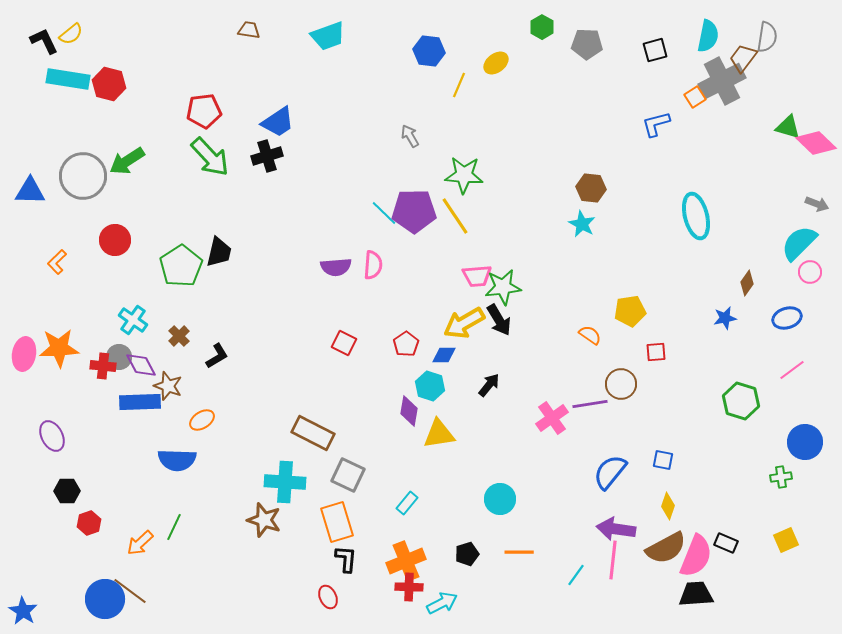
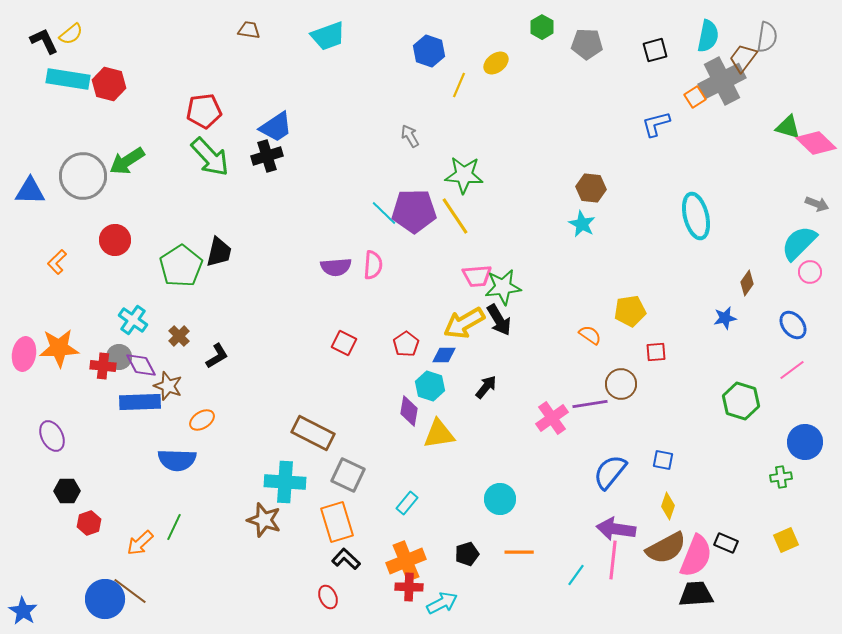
blue hexagon at (429, 51): rotated 12 degrees clockwise
blue trapezoid at (278, 122): moved 2 px left, 5 px down
blue ellipse at (787, 318): moved 6 px right, 7 px down; rotated 68 degrees clockwise
black arrow at (489, 385): moved 3 px left, 2 px down
black L-shape at (346, 559): rotated 52 degrees counterclockwise
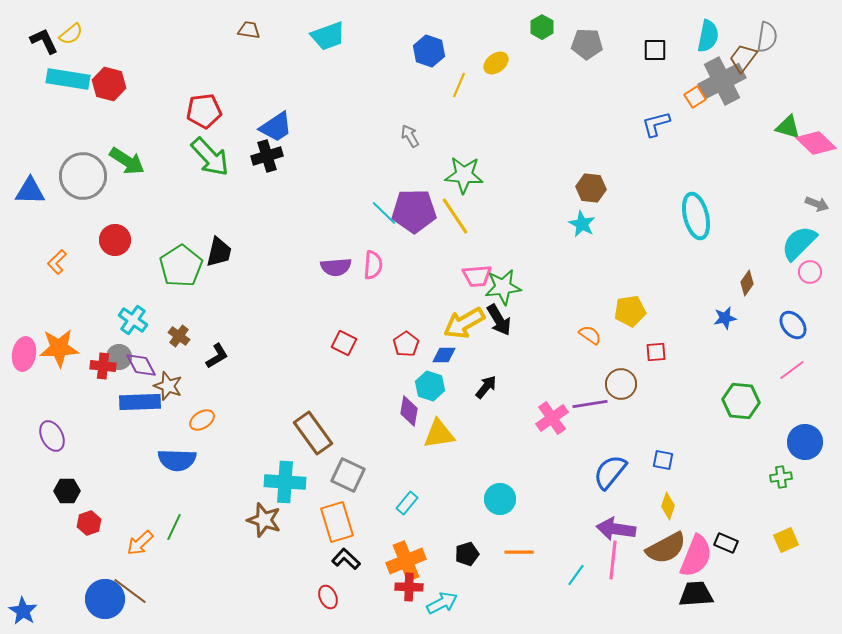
black square at (655, 50): rotated 15 degrees clockwise
green arrow at (127, 161): rotated 114 degrees counterclockwise
brown cross at (179, 336): rotated 10 degrees counterclockwise
green hexagon at (741, 401): rotated 12 degrees counterclockwise
brown rectangle at (313, 433): rotated 27 degrees clockwise
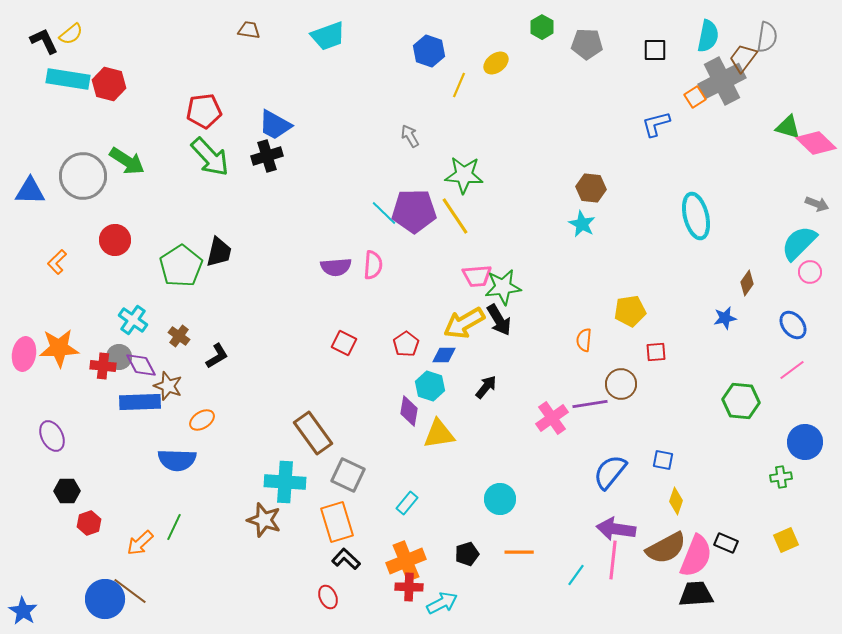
blue trapezoid at (276, 127): moved 1 px left, 2 px up; rotated 63 degrees clockwise
orange semicircle at (590, 335): moved 6 px left, 5 px down; rotated 120 degrees counterclockwise
yellow diamond at (668, 506): moved 8 px right, 5 px up
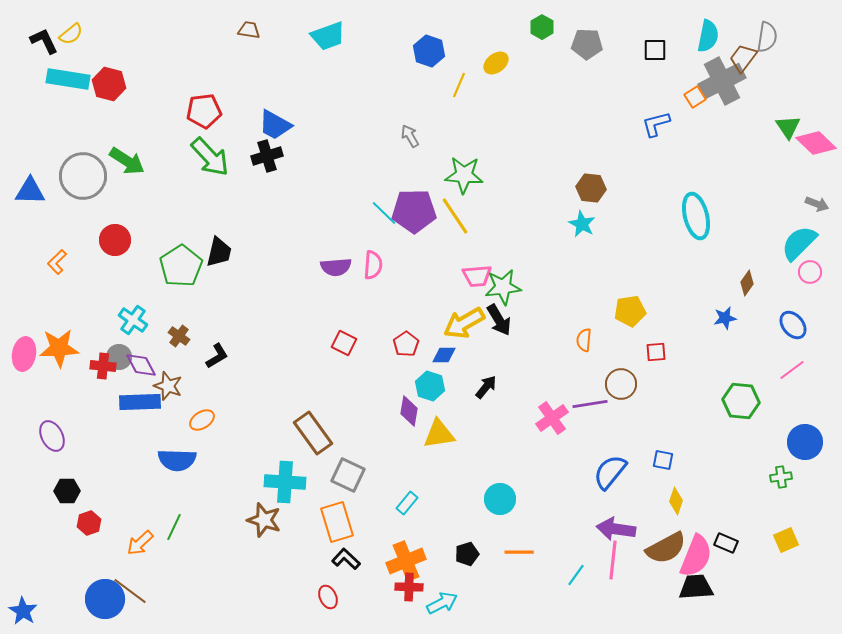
green triangle at (788, 127): rotated 40 degrees clockwise
black trapezoid at (696, 594): moved 7 px up
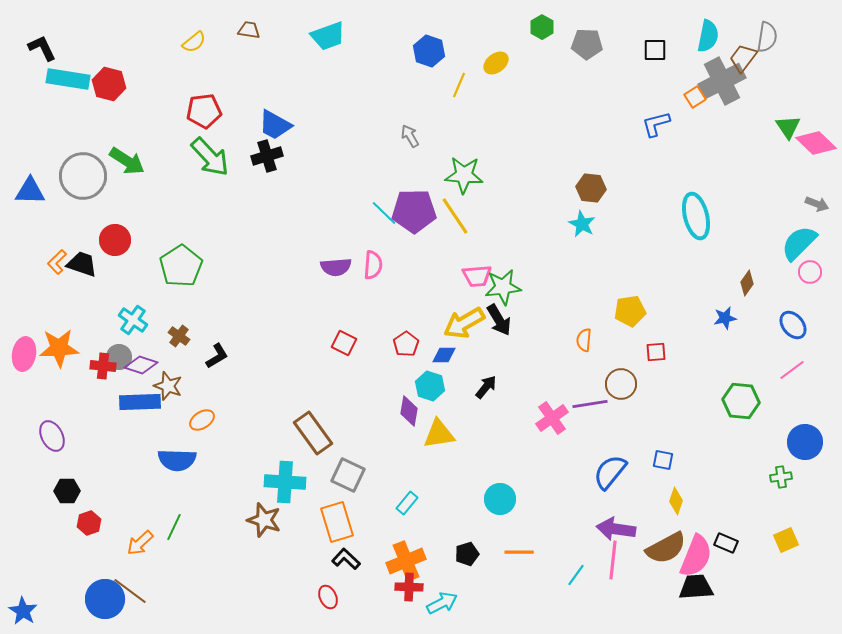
yellow semicircle at (71, 34): moved 123 px right, 8 px down
black L-shape at (44, 41): moved 2 px left, 7 px down
black trapezoid at (219, 252): moved 137 px left, 12 px down; rotated 84 degrees counterclockwise
purple diamond at (141, 365): rotated 44 degrees counterclockwise
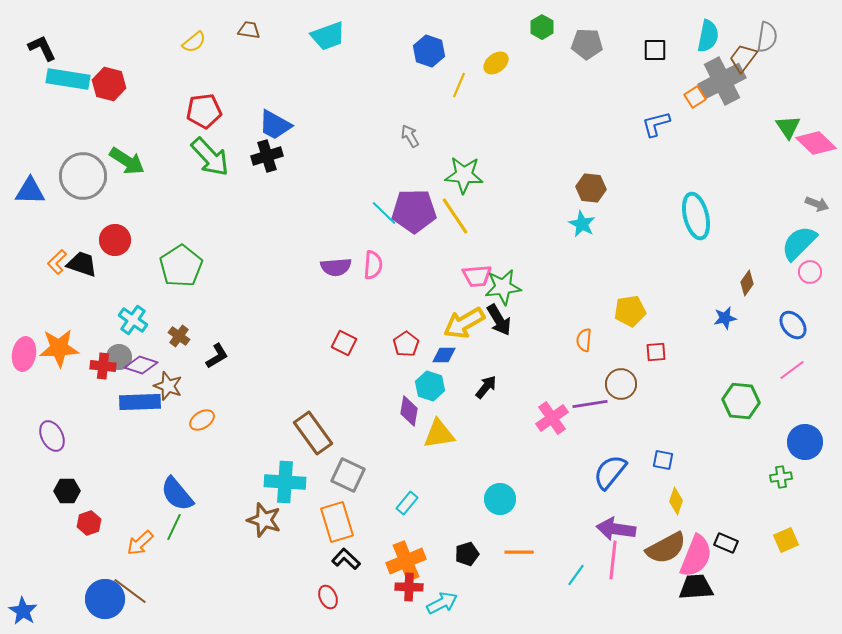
blue semicircle at (177, 460): moved 34 px down; rotated 48 degrees clockwise
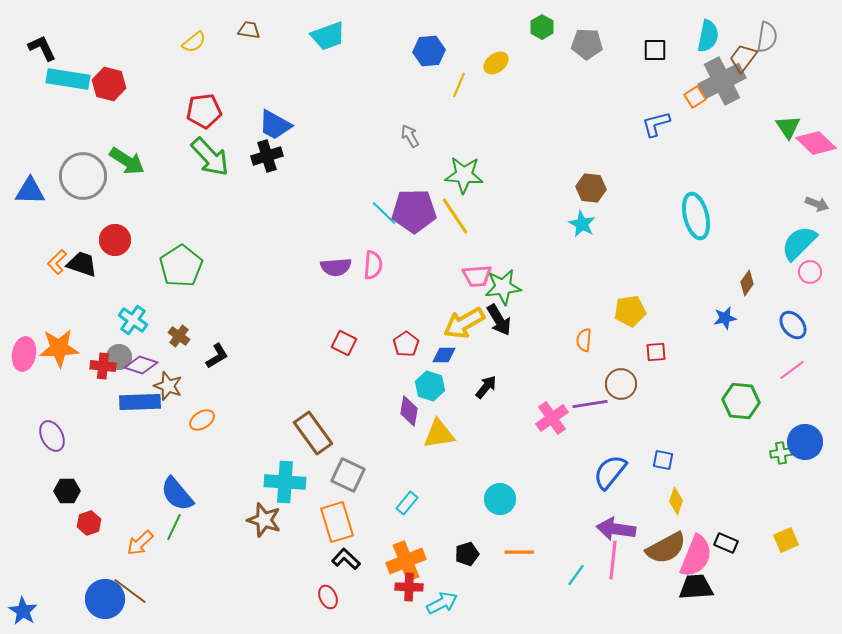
blue hexagon at (429, 51): rotated 24 degrees counterclockwise
green cross at (781, 477): moved 24 px up
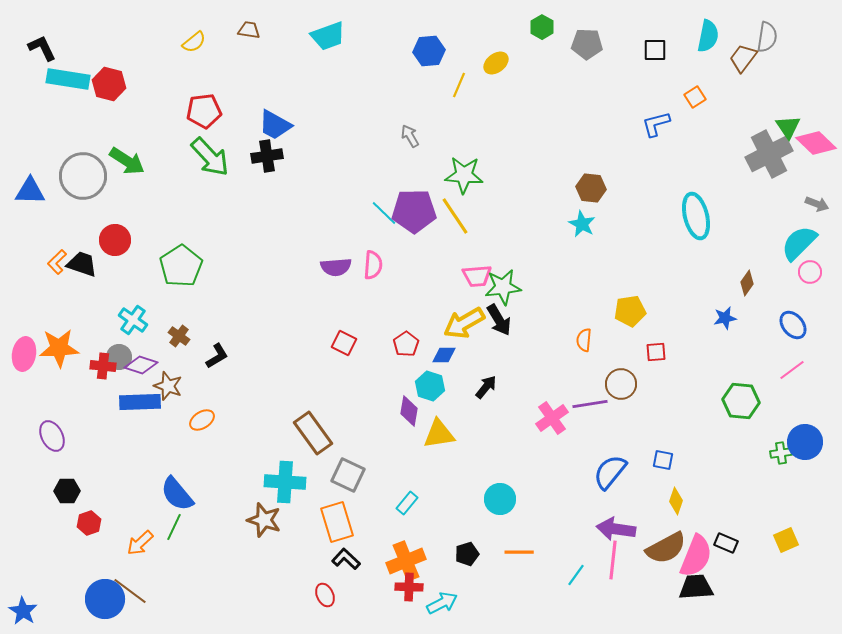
gray cross at (722, 81): moved 47 px right, 73 px down
black cross at (267, 156): rotated 8 degrees clockwise
red ellipse at (328, 597): moved 3 px left, 2 px up
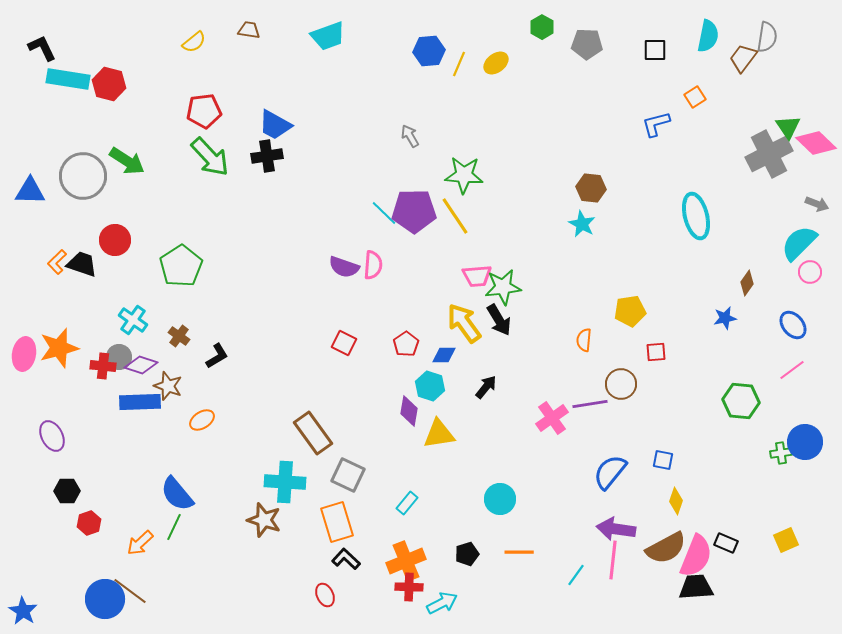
yellow line at (459, 85): moved 21 px up
purple semicircle at (336, 267): moved 8 px right; rotated 24 degrees clockwise
yellow arrow at (464, 323): rotated 84 degrees clockwise
orange star at (59, 348): rotated 12 degrees counterclockwise
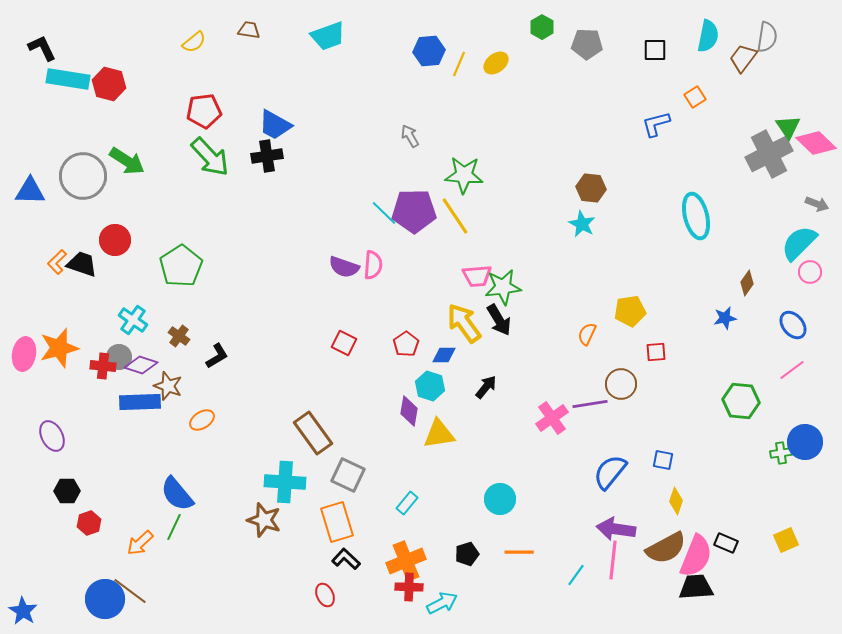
orange semicircle at (584, 340): moved 3 px right, 6 px up; rotated 20 degrees clockwise
